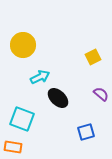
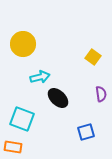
yellow circle: moved 1 px up
yellow square: rotated 28 degrees counterclockwise
cyan arrow: rotated 12 degrees clockwise
purple semicircle: rotated 42 degrees clockwise
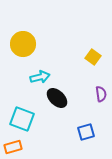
black ellipse: moved 1 px left
orange rectangle: rotated 24 degrees counterclockwise
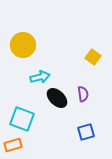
yellow circle: moved 1 px down
purple semicircle: moved 18 px left
orange rectangle: moved 2 px up
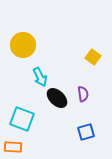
cyan arrow: rotated 78 degrees clockwise
orange rectangle: moved 2 px down; rotated 18 degrees clockwise
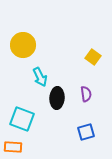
purple semicircle: moved 3 px right
black ellipse: rotated 50 degrees clockwise
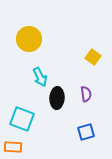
yellow circle: moved 6 px right, 6 px up
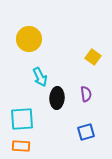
cyan square: rotated 25 degrees counterclockwise
orange rectangle: moved 8 px right, 1 px up
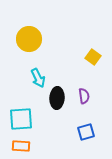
cyan arrow: moved 2 px left, 1 px down
purple semicircle: moved 2 px left, 2 px down
cyan square: moved 1 px left
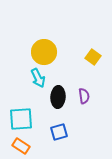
yellow circle: moved 15 px right, 13 px down
black ellipse: moved 1 px right, 1 px up
blue square: moved 27 px left
orange rectangle: rotated 30 degrees clockwise
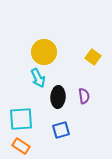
blue square: moved 2 px right, 2 px up
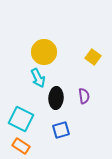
black ellipse: moved 2 px left, 1 px down
cyan square: rotated 30 degrees clockwise
